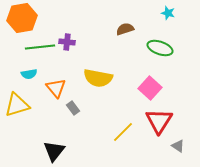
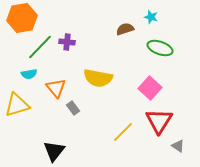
cyan star: moved 17 px left, 4 px down
green line: rotated 40 degrees counterclockwise
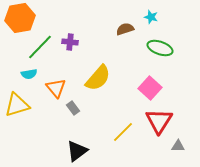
orange hexagon: moved 2 px left
purple cross: moved 3 px right
yellow semicircle: rotated 60 degrees counterclockwise
gray triangle: rotated 32 degrees counterclockwise
black triangle: moved 23 px right; rotated 15 degrees clockwise
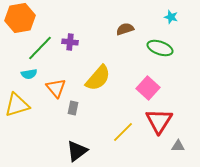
cyan star: moved 20 px right
green line: moved 1 px down
pink square: moved 2 px left
gray rectangle: rotated 48 degrees clockwise
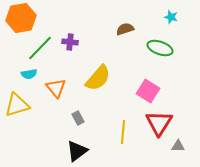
orange hexagon: moved 1 px right
pink square: moved 3 px down; rotated 10 degrees counterclockwise
gray rectangle: moved 5 px right, 10 px down; rotated 40 degrees counterclockwise
red triangle: moved 2 px down
yellow line: rotated 40 degrees counterclockwise
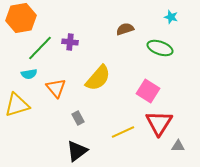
yellow line: rotated 60 degrees clockwise
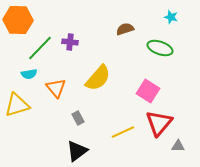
orange hexagon: moved 3 px left, 2 px down; rotated 12 degrees clockwise
red triangle: rotated 8 degrees clockwise
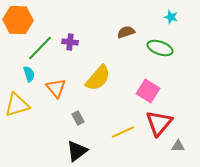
brown semicircle: moved 1 px right, 3 px down
cyan semicircle: rotated 98 degrees counterclockwise
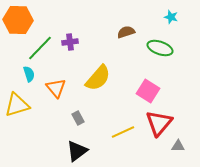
purple cross: rotated 14 degrees counterclockwise
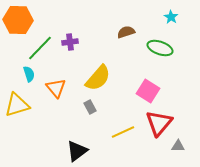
cyan star: rotated 16 degrees clockwise
gray rectangle: moved 12 px right, 11 px up
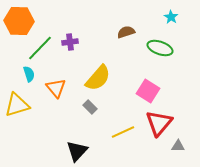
orange hexagon: moved 1 px right, 1 px down
gray rectangle: rotated 16 degrees counterclockwise
black triangle: rotated 10 degrees counterclockwise
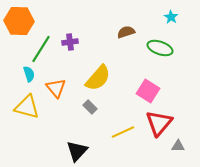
green line: moved 1 px right, 1 px down; rotated 12 degrees counterclockwise
yellow triangle: moved 10 px right, 2 px down; rotated 32 degrees clockwise
